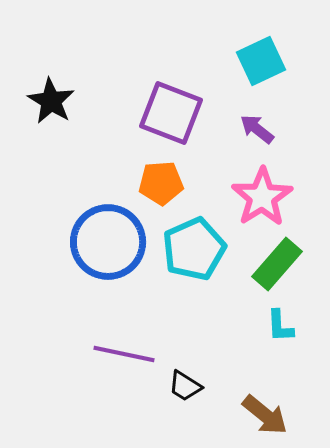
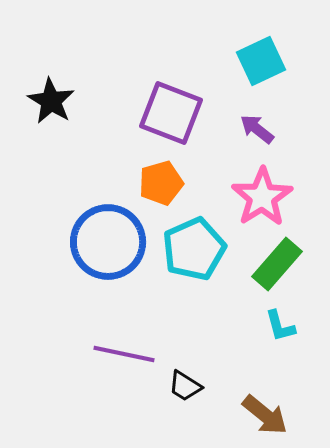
orange pentagon: rotated 12 degrees counterclockwise
cyan L-shape: rotated 12 degrees counterclockwise
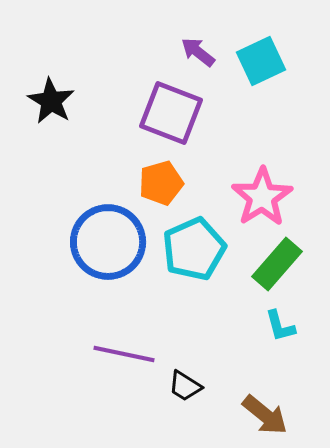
purple arrow: moved 59 px left, 77 px up
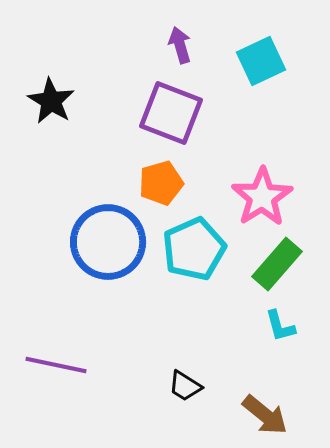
purple arrow: moved 18 px left, 7 px up; rotated 36 degrees clockwise
purple line: moved 68 px left, 11 px down
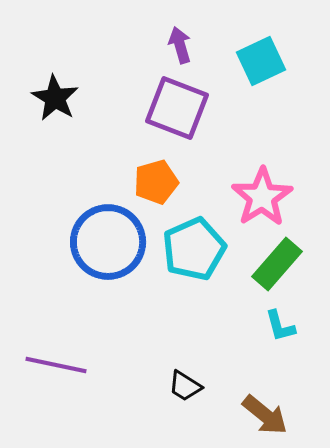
black star: moved 4 px right, 3 px up
purple square: moved 6 px right, 5 px up
orange pentagon: moved 5 px left, 1 px up
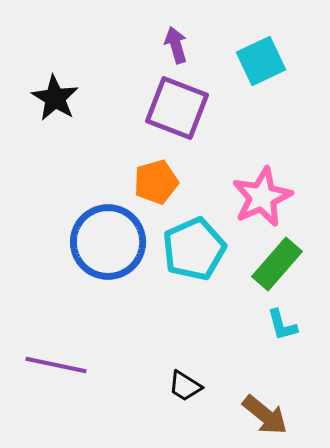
purple arrow: moved 4 px left
pink star: rotated 8 degrees clockwise
cyan L-shape: moved 2 px right, 1 px up
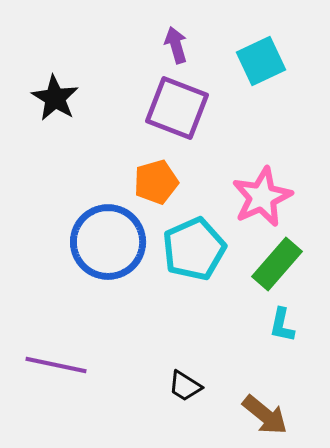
cyan L-shape: rotated 27 degrees clockwise
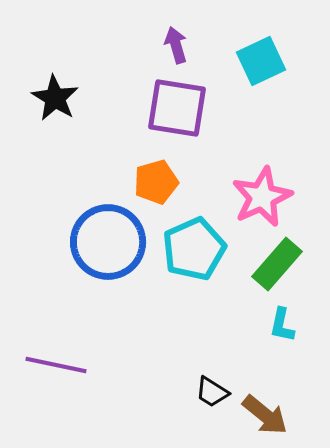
purple square: rotated 12 degrees counterclockwise
black trapezoid: moved 27 px right, 6 px down
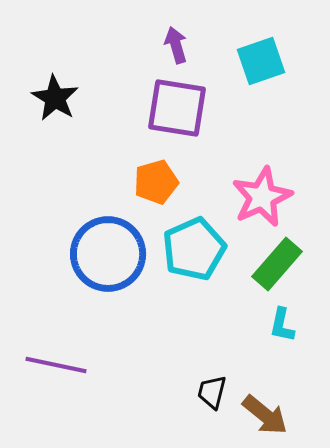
cyan square: rotated 6 degrees clockwise
blue circle: moved 12 px down
black trapezoid: rotated 72 degrees clockwise
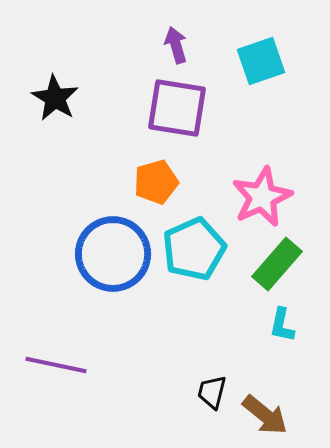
blue circle: moved 5 px right
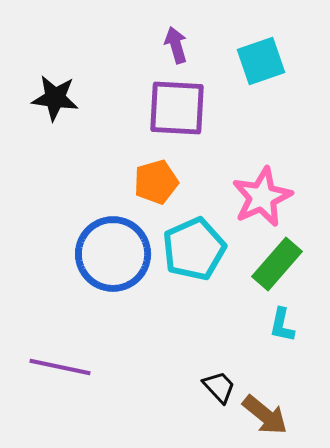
black star: rotated 24 degrees counterclockwise
purple square: rotated 6 degrees counterclockwise
purple line: moved 4 px right, 2 px down
black trapezoid: moved 7 px right, 5 px up; rotated 123 degrees clockwise
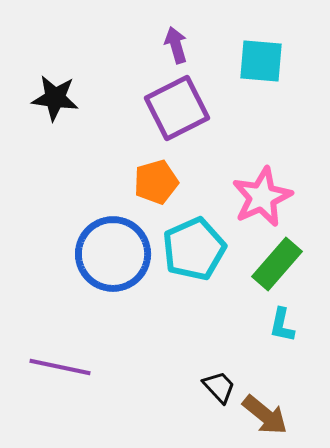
cyan square: rotated 24 degrees clockwise
purple square: rotated 30 degrees counterclockwise
